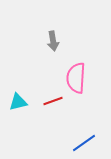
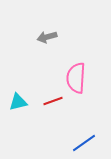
gray arrow: moved 6 px left, 4 px up; rotated 84 degrees clockwise
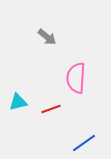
gray arrow: rotated 126 degrees counterclockwise
red line: moved 2 px left, 8 px down
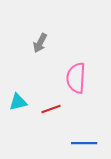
gray arrow: moved 7 px left, 6 px down; rotated 78 degrees clockwise
blue line: rotated 35 degrees clockwise
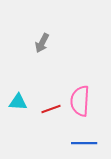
gray arrow: moved 2 px right
pink semicircle: moved 4 px right, 23 px down
cyan triangle: rotated 18 degrees clockwise
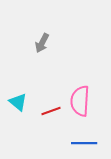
cyan triangle: rotated 36 degrees clockwise
red line: moved 2 px down
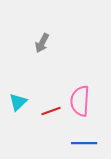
cyan triangle: rotated 36 degrees clockwise
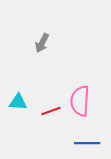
cyan triangle: rotated 48 degrees clockwise
blue line: moved 3 px right
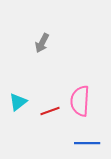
cyan triangle: rotated 42 degrees counterclockwise
red line: moved 1 px left
